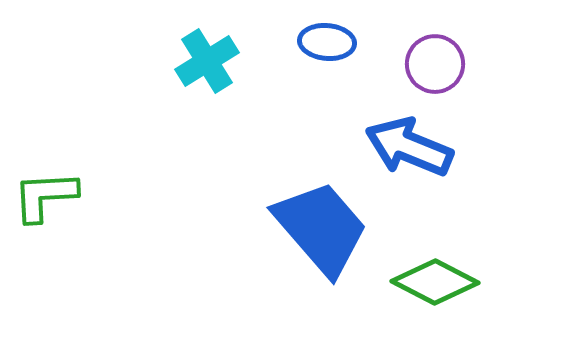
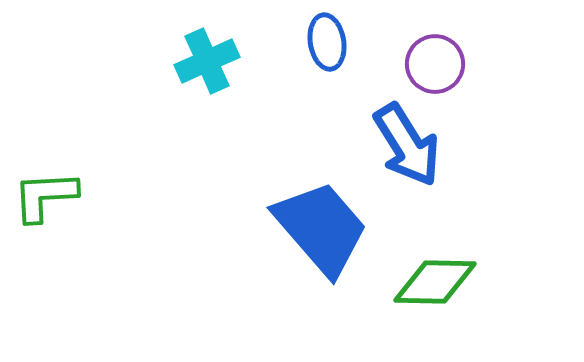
blue ellipse: rotated 76 degrees clockwise
cyan cross: rotated 8 degrees clockwise
blue arrow: moved 2 px left, 2 px up; rotated 144 degrees counterclockwise
green diamond: rotated 26 degrees counterclockwise
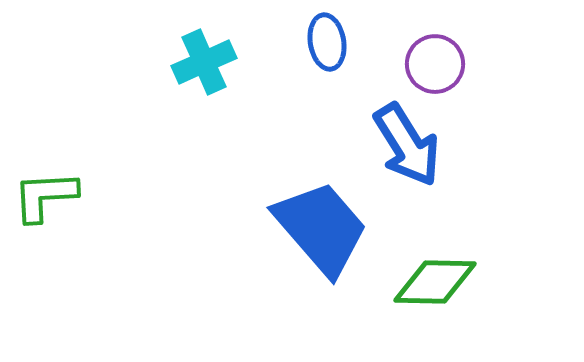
cyan cross: moved 3 px left, 1 px down
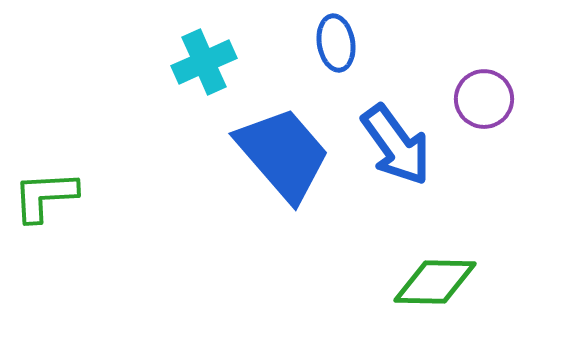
blue ellipse: moved 9 px right, 1 px down
purple circle: moved 49 px right, 35 px down
blue arrow: moved 11 px left; rotated 4 degrees counterclockwise
blue trapezoid: moved 38 px left, 74 px up
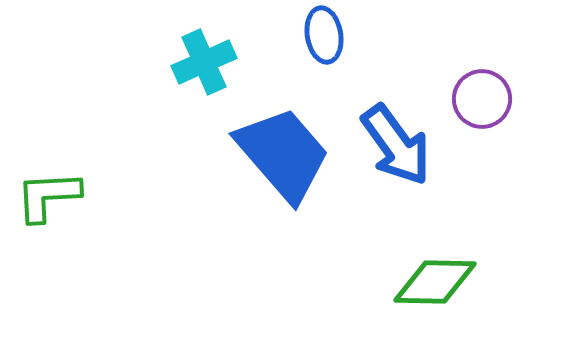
blue ellipse: moved 12 px left, 8 px up
purple circle: moved 2 px left
green L-shape: moved 3 px right
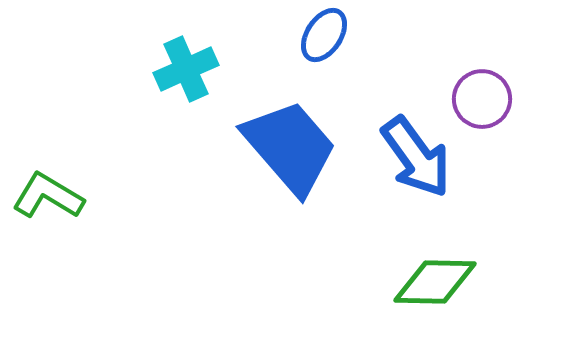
blue ellipse: rotated 42 degrees clockwise
cyan cross: moved 18 px left, 7 px down
blue arrow: moved 20 px right, 12 px down
blue trapezoid: moved 7 px right, 7 px up
green L-shape: rotated 34 degrees clockwise
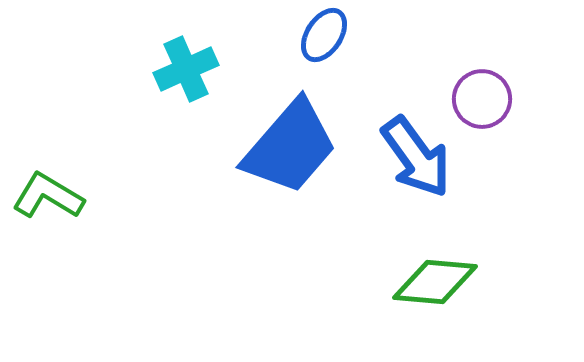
blue trapezoid: rotated 82 degrees clockwise
green diamond: rotated 4 degrees clockwise
